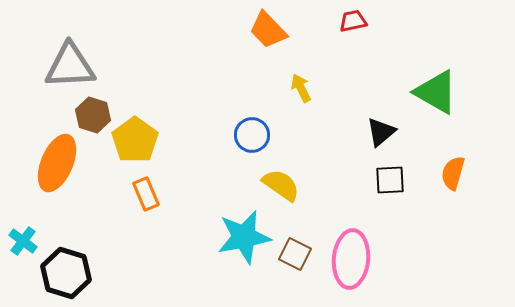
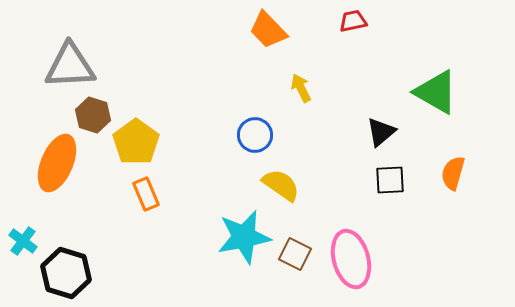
blue circle: moved 3 px right
yellow pentagon: moved 1 px right, 2 px down
pink ellipse: rotated 20 degrees counterclockwise
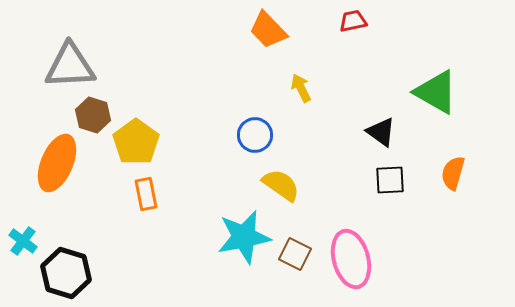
black triangle: rotated 44 degrees counterclockwise
orange rectangle: rotated 12 degrees clockwise
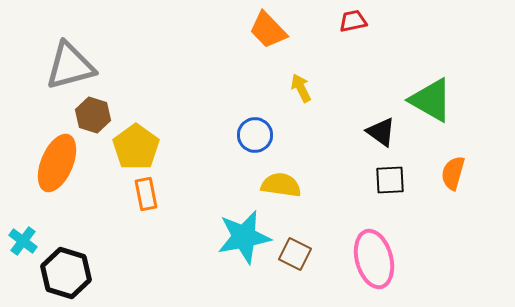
gray triangle: rotated 12 degrees counterclockwise
green triangle: moved 5 px left, 8 px down
yellow pentagon: moved 5 px down
yellow semicircle: rotated 27 degrees counterclockwise
pink ellipse: moved 23 px right
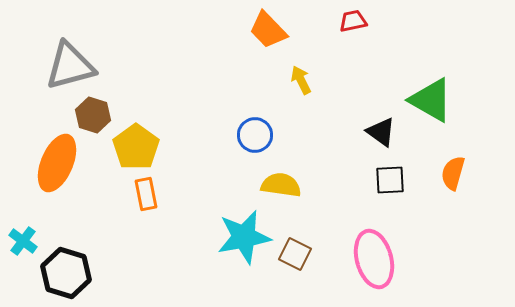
yellow arrow: moved 8 px up
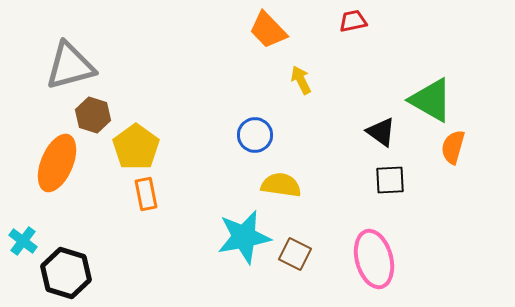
orange semicircle: moved 26 px up
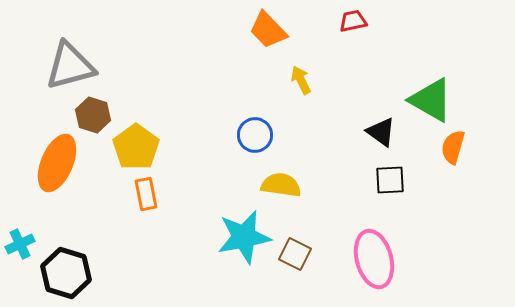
cyan cross: moved 3 px left, 3 px down; rotated 28 degrees clockwise
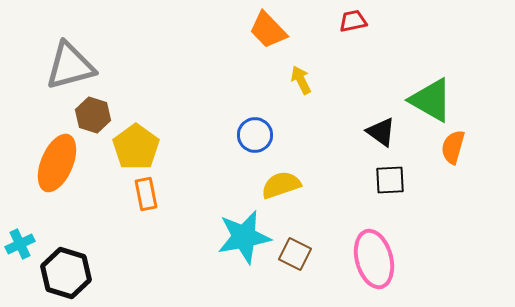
yellow semicircle: rotated 27 degrees counterclockwise
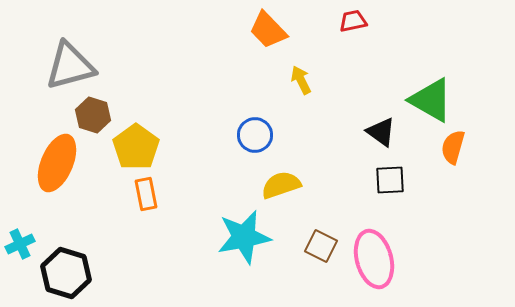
brown square: moved 26 px right, 8 px up
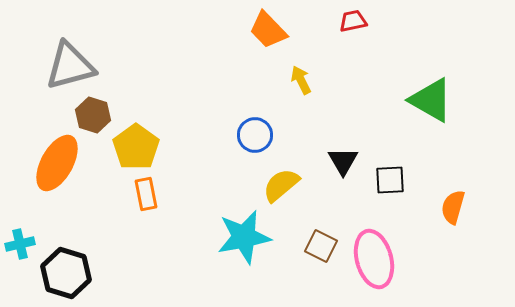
black triangle: moved 38 px left, 29 px down; rotated 24 degrees clockwise
orange semicircle: moved 60 px down
orange ellipse: rotated 6 degrees clockwise
yellow semicircle: rotated 21 degrees counterclockwise
cyan cross: rotated 12 degrees clockwise
